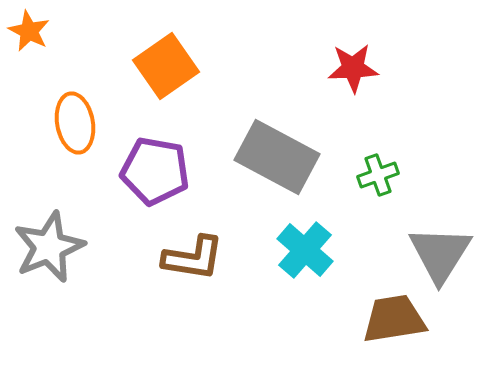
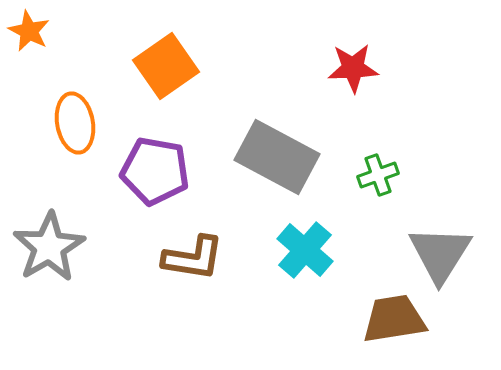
gray star: rotated 8 degrees counterclockwise
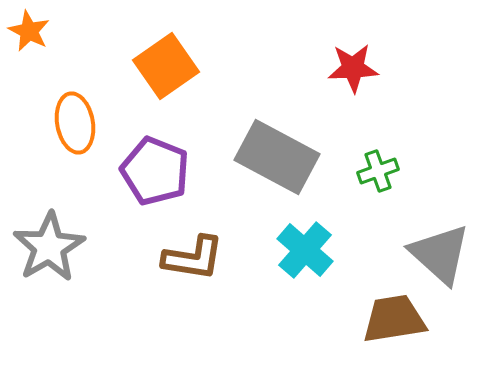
purple pentagon: rotated 12 degrees clockwise
green cross: moved 4 px up
gray triangle: rotated 20 degrees counterclockwise
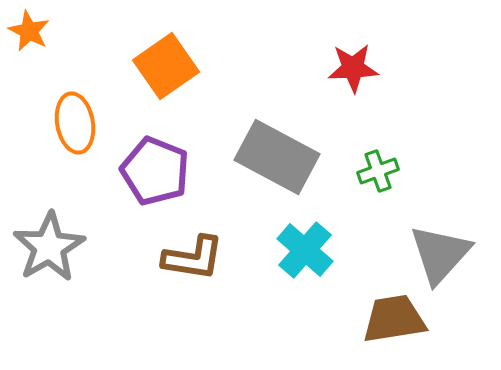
gray triangle: rotated 30 degrees clockwise
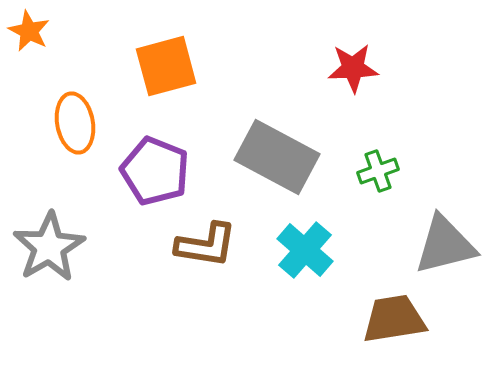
orange square: rotated 20 degrees clockwise
gray triangle: moved 5 px right, 9 px up; rotated 34 degrees clockwise
brown L-shape: moved 13 px right, 13 px up
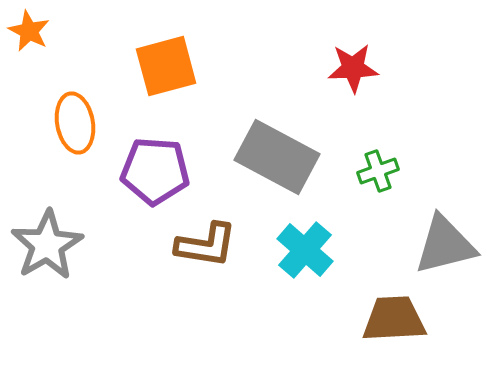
purple pentagon: rotated 18 degrees counterclockwise
gray star: moved 2 px left, 2 px up
brown trapezoid: rotated 6 degrees clockwise
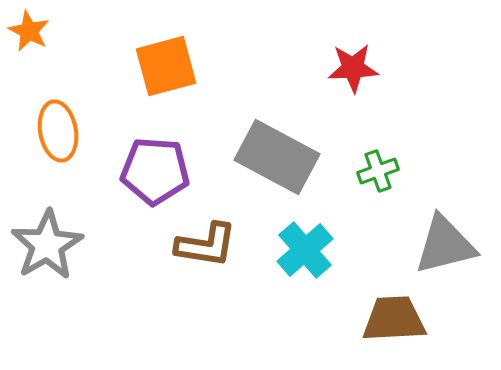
orange ellipse: moved 17 px left, 8 px down
cyan cross: rotated 8 degrees clockwise
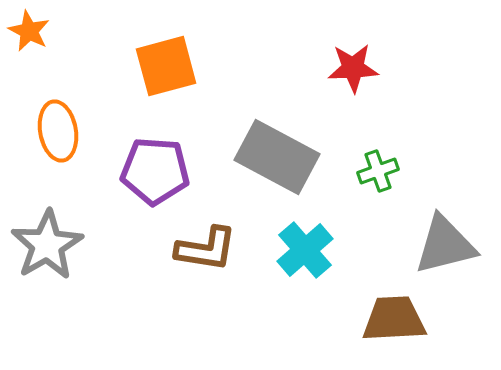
brown L-shape: moved 4 px down
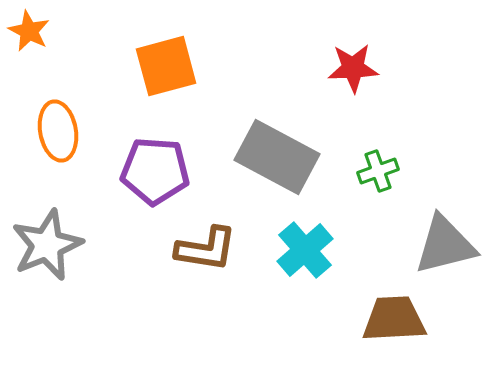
gray star: rotated 8 degrees clockwise
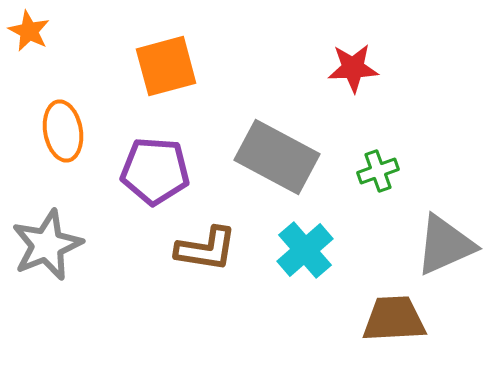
orange ellipse: moved 5 px right
gray triangle: rotated 10 degrees counterclockwise
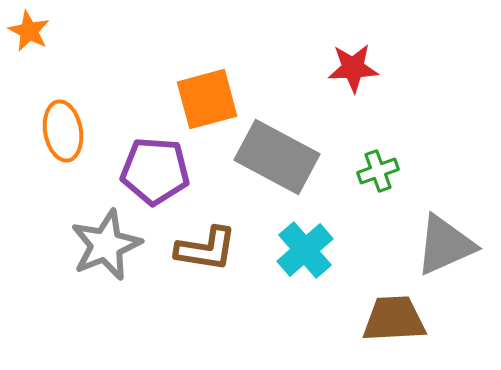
orange square: moved 41 px right, 33 px down
gray star: moved 59 px right
